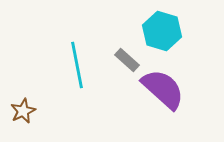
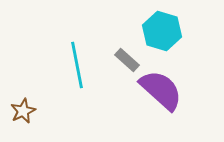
purple semicircle: moved 2 px left, 1 px down
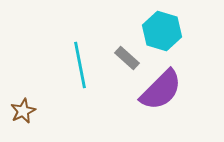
gray rectangle: moved 2 px up
cyan line: moved 3 px right
purple semicircle: rotated 93 degrees clockwise
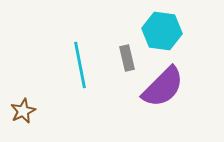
cyan hexagon: rotated 9 degrees counterclockwise
gray rectangle: rotated 35 degrees clockwise
purple semicircle: moved 2 px right, 3 px up
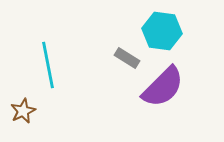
gray rectangle: rotated 45 degrees counterclockwise
cyan line: moved 32 px left
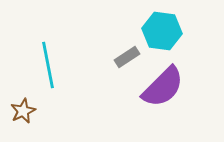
gray rectangle: moved 1 px up; rotated 65 degrees counterclockwise
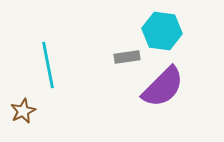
gray rectangle: rotated 25 degrees clockwise
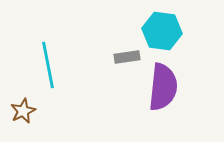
purple semicircle: rotated 39 degrees counterclockwise
